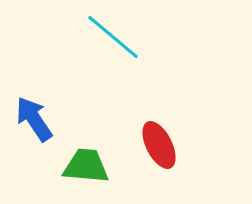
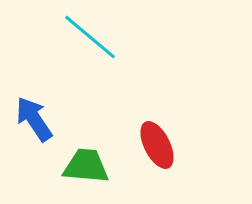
cyan line: moved 23 px left
red ellipse: moved 2 px left
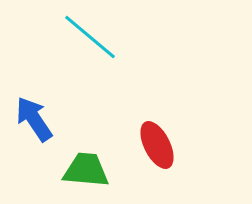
green trapezoid: moved 4 px down
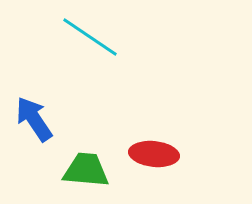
cyan line: rotated 6 degrees counterclockwise
red ellipse: moved 3 px left, 9 px down; rotated 57 degrees counterclockwise
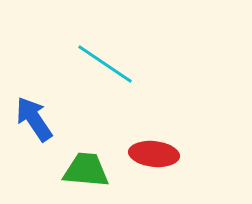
cyan line: moved 15 px right, 27 px down
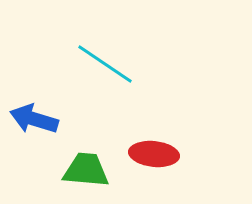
blue arrow: rotated 39 degrees counterclockwise
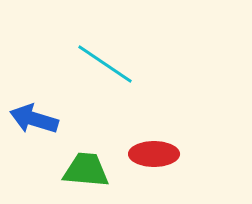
red ellipse: rotated 6 degrees counterclockwise
